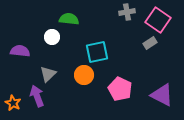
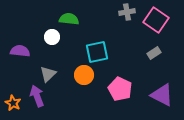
pink square: moved 2 px left
gray rectangle: moved 4 px right, 10 px down
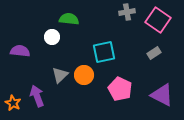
pink square: moved 2 px right
cyan square: moved 7 px right
gray triangle: moved 12 px right, 1 px down
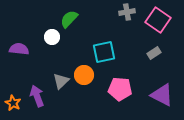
green semicircle: rotated 54 degrees counterclockwise
purple semicircle: moved 1 px left, 2 px up
gray triangle: moved 1 px right, 6 px down
pink pentagon: rotated 20 degrees counterclockwise
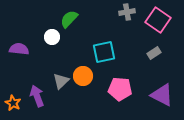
orange circle: moved 1 px left, 1 px down
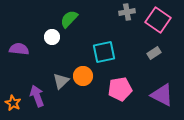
pink pentagon: rotated 15 degrees counterclockwise
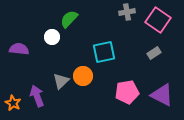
pink pentagon: moved 7 px right, 3 px down
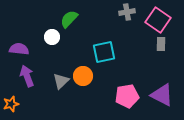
gray rectangle: moved 7 px right, 9 px up; rotated 56 degrees counterclockwise
pink pentagon: moved 4 px down
purple arrow: moved 10 px left, 20 px up
orange star: moved 2 px left, 1 px down; rotated 28 degrees clockwise
